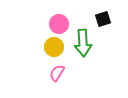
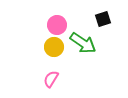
pink circle: moved 2 px left, 1 px down
green arrow: rotated 52 degrees counterclockwise
pink semicircle: moved 6 px left, 6 px down
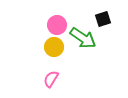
green arrow: moved 5 px up
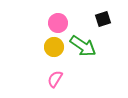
pink circle: moved 1 px right, 2 px up
green arrow: moved 8 px down
pink semicircle: moved 4 px right
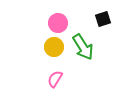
green arrow: moved 1 px down; rotated 24 degrees clockwise
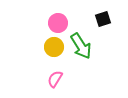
green arrow: moved 2 px left, 1 px up
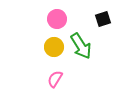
pink circle: moved 1 px left, 4 px up
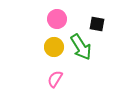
black square: moved 6 px left, 5 px down; rotated 28 degrees clockwise
green arrow: moved 1 px down
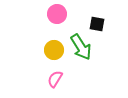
pink circle: moved 5 px up
yellow circle: moved 3 px down
